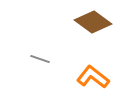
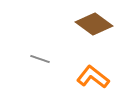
brown diamond: moved 1 px right, 2 px down
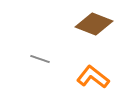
brown diamond: rotated 15 degrees counterclockwise
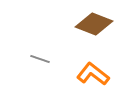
orange L-shape: moved 3 px up
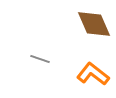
brown diamond: rotated 45 degrees clockwise
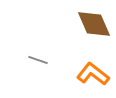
gray line: moved 2 px left, 1 px down
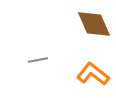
gray line: rotated 30 degrees counterclockwise
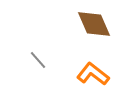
gray line: rotated 60 degrees clockwise
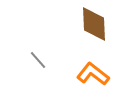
brown diamond: rotated 21 degrees clockwise
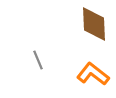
gray line: rotated 18 degrees clockwise
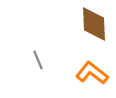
orange L-shape: moved 1 px left, 1 px up
